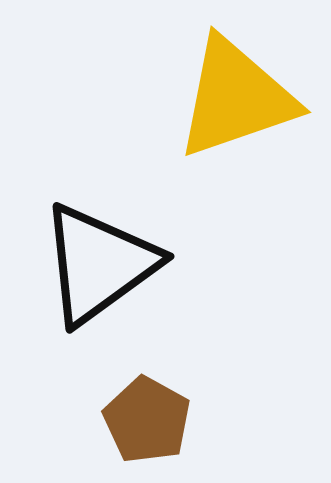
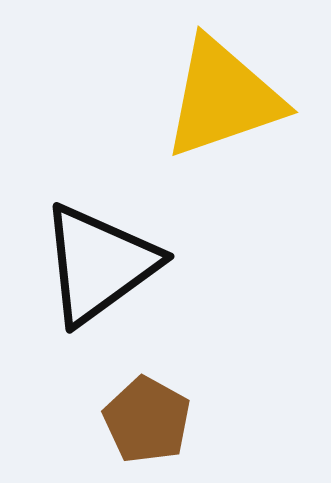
yellow triangle: moved 13 px left
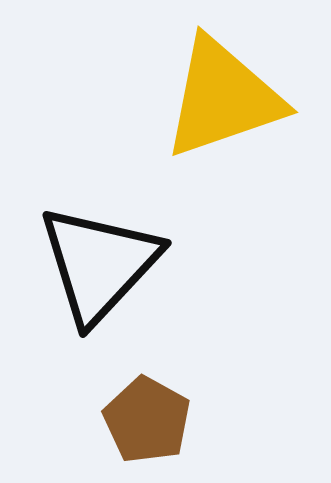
black triangle: rotated 11 degrees counterclockwise
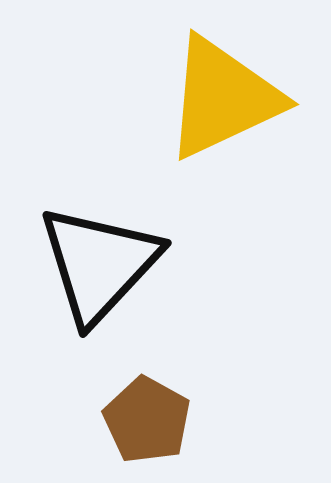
yellow triangle: rotated 6 degrees counterclockwise
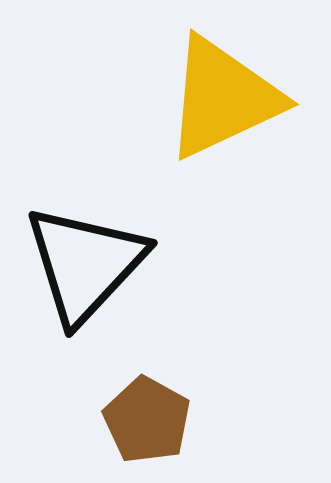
black triangle: moved 14 px left
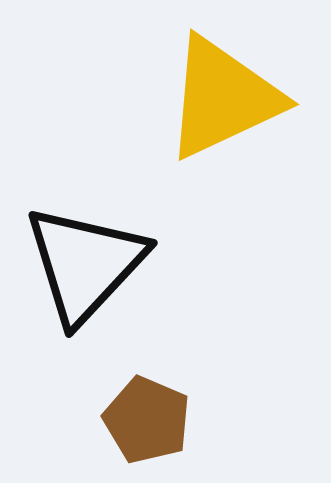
brown pentagon: rotated 6 degrees counterclockwise
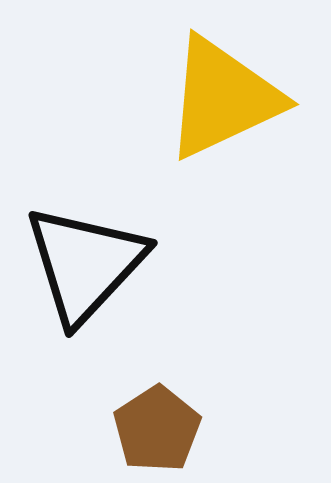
brown pentagon: moved 10 px right, 9 px down; rotated 16 degrees clockwise
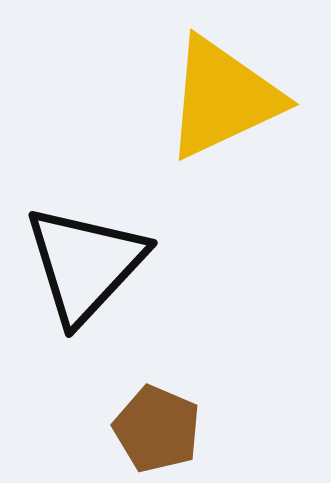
brown pentagon: rotated 16 degrees counterclockwise
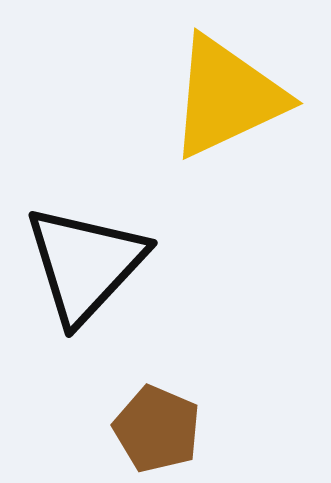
yellow triangle: moved 4 px right, 1 px up
